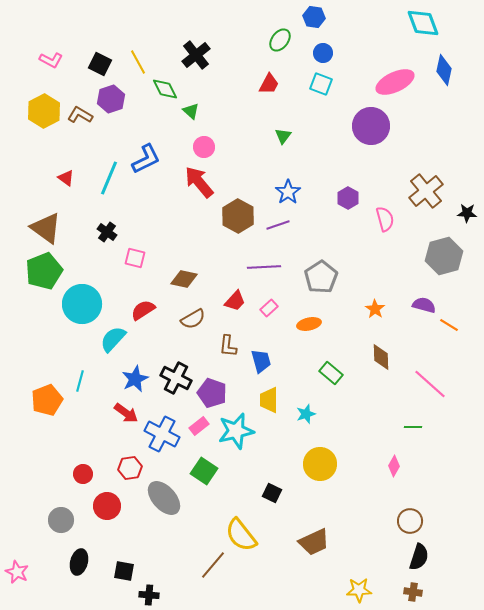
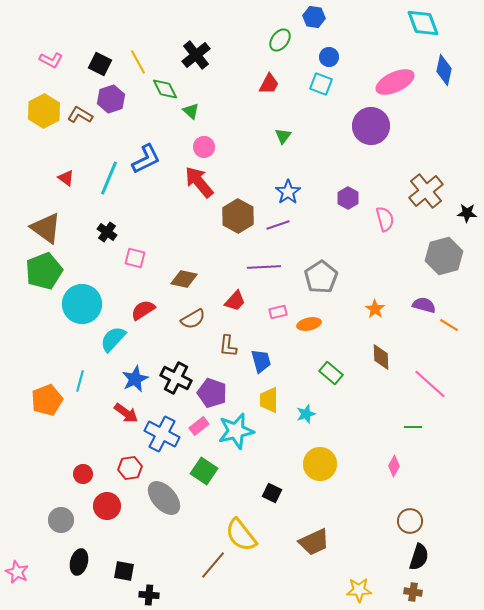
blue circle at (323, 53): moved 6 px right, 4 px down
pink rectangle at (269, 308): moved 9 px right, 4 px down; rotated 30 degrees clockwise
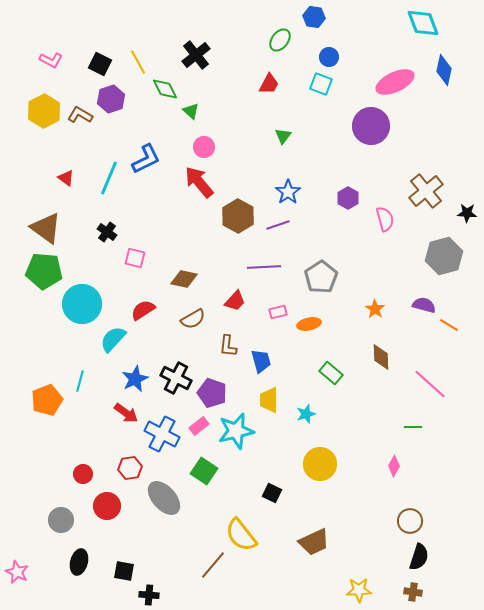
green pentagon at (44, 271): rotated 27 degrees clockwise
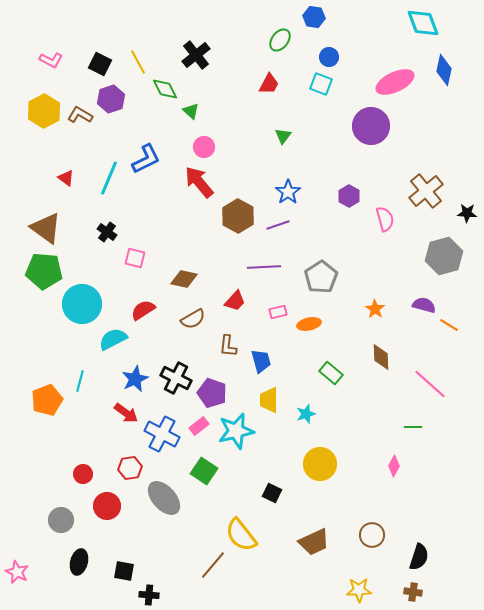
purple hexagon at (348, 198): moved 1 px right, 2 px up
cyan semicircle at (113, 339): rotated 20 degrees clockwise
brown circle at (410, 521): moved 38 px left, 14 px down
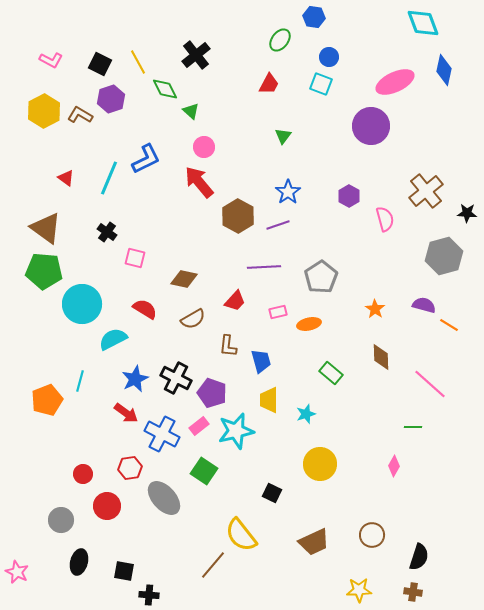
red semicircle at (143, 310): moved 2 px right, 1 px up; rotated 65 degrees clockwise
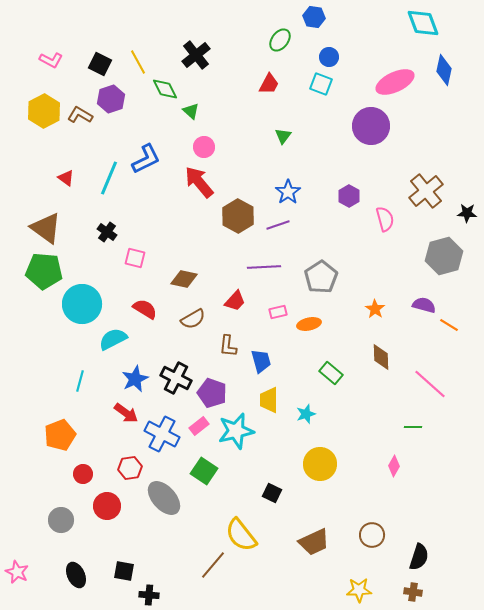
orange pentagon at (47, 400): moved 13 px right, 35 px down
black ellipse at (79, 562): moved 3 px left, 13 px down; rotated 40 degrees counterclockwise
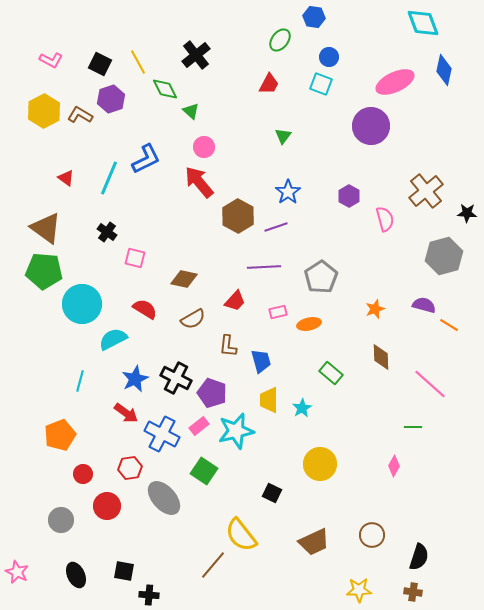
purple line at (278, 225): moved 2 px left, 2 px down
orange star at (375, 309): rotated 18 degrees clockwise
cyan star at (306, 414): moved 4 px left, 6 px up; rotated 12 degrees counterclockwise
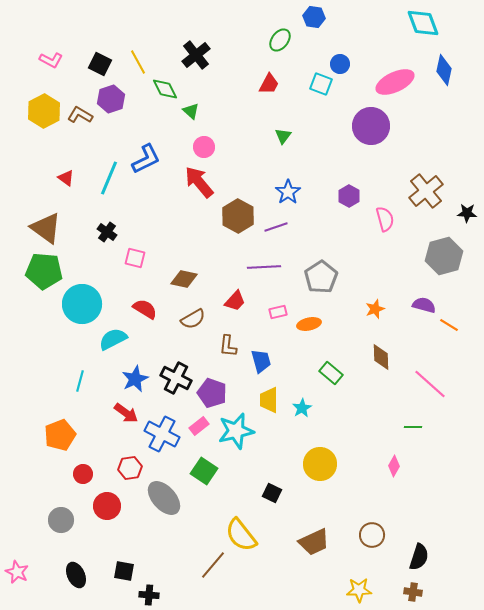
blue circle at (329, 57): moved 11 px right, 7 px down
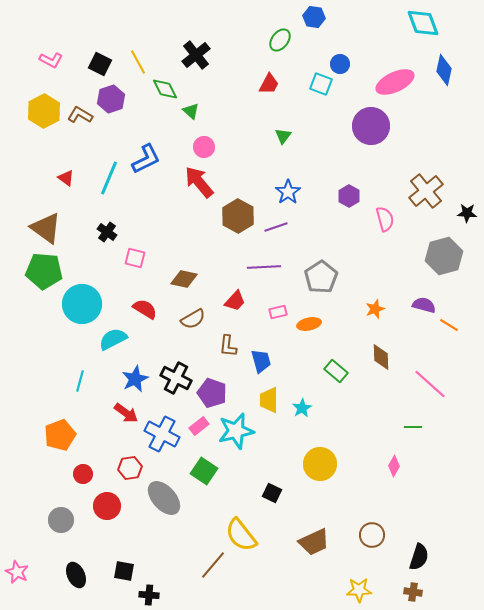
green rectangle at (331, 373): moved 5 px right, 2 px up
